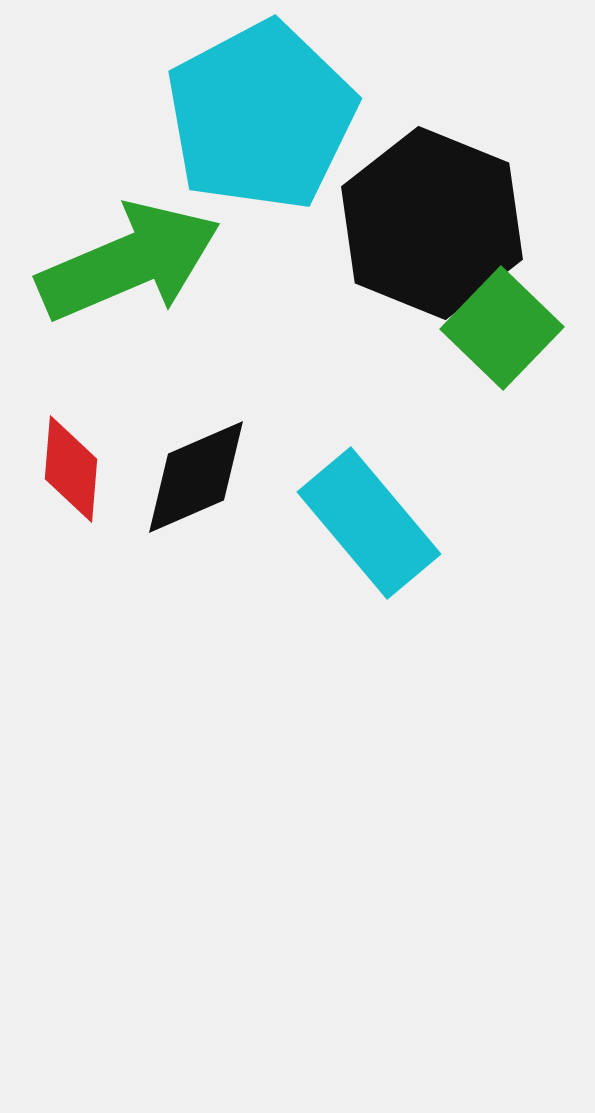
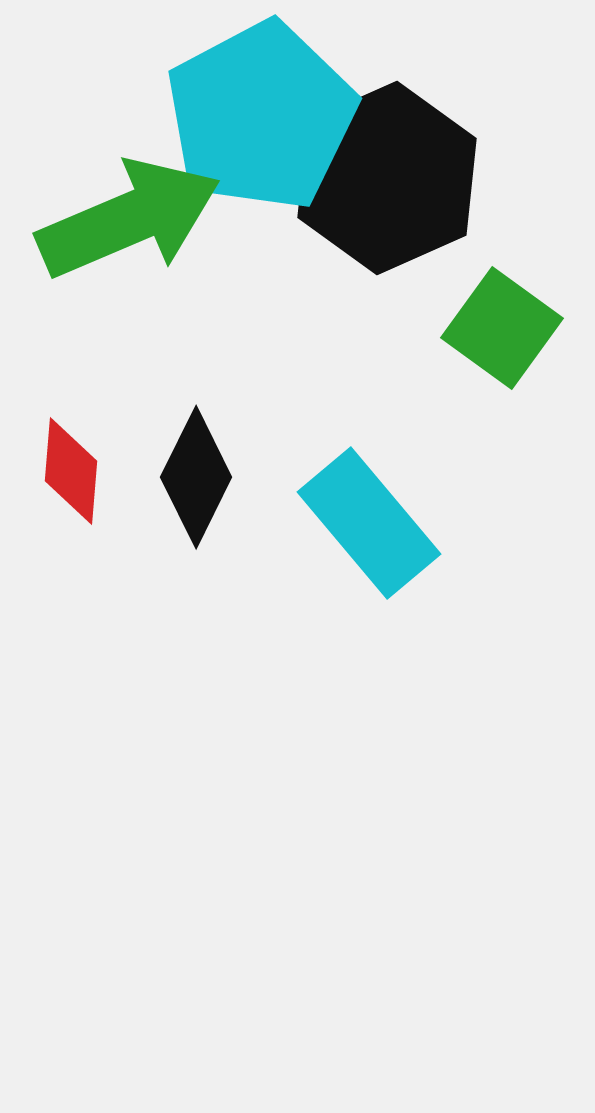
black hexagon: moved 45 px left, 45 px up; rotated 14 degrees clockwise
green arrow: moved 43 px up
green square: rotated 8 degrees counterclockwise
red diamond: moved 2 px down
black diamond: rotated 40 degrees counterclockwise
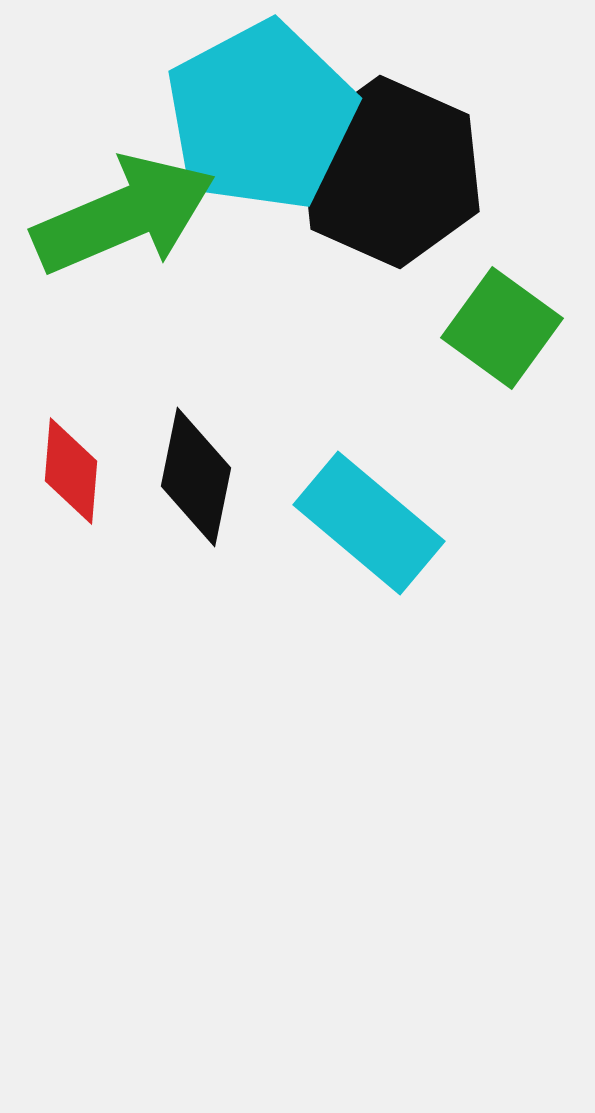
black hexagon: moved 3 px right, 6 px up; rotated 12 degrees counterclockwise
green arrow: moved 5 px left, 4 px up
black diamond: rotated 15 degrees counterclockwise
cyan rectangle: rotated 10 degrees counterclockwise
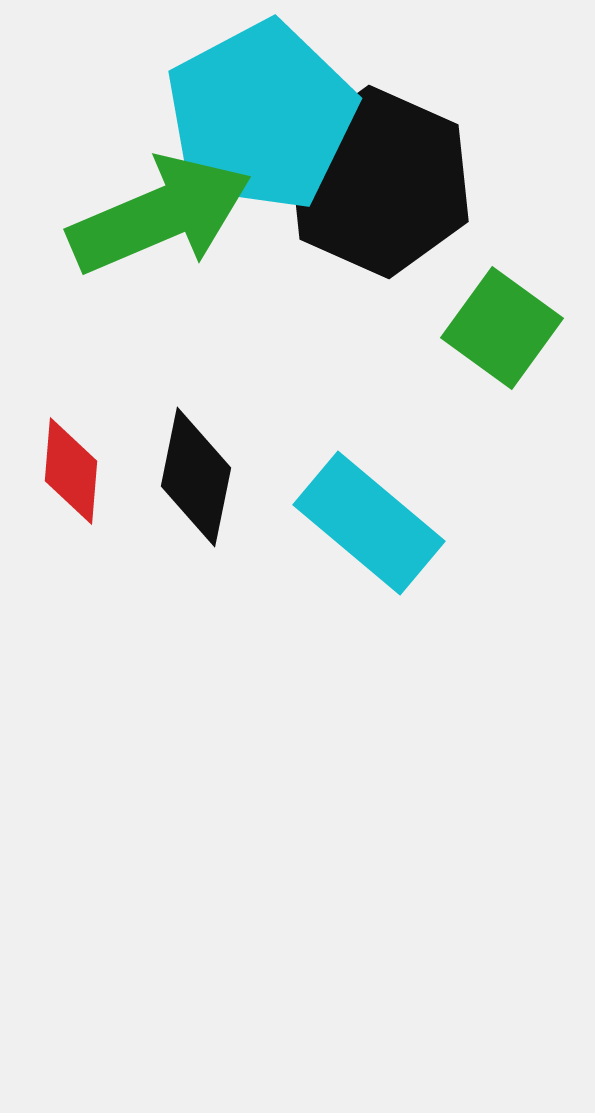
black hexagon: moved 11 px left, 10 px down
green arrow: moved 36 px right
